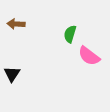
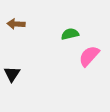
green semicircle: rotated 60 degrees clockwise
pink semicircle: rotated 95 degrees clockwise
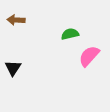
brown arrow: moved 4 px up
black triangle: moved 1 px right, 6 px up
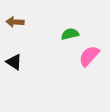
brown arrow: moved 1 px left, 2 px down
black triangle: moved 1 px right, 6 px up; rotated 30 degrees counterclockwise
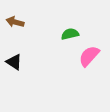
brown arrow: rotated 12 degrees clockwise
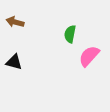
green semicircle: rotated 66 degrees counterclockwise
black triangle: rotated 18 degrees counterclockwise
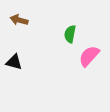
brown arrow: moved 4 px right, 2 px up
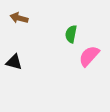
brown arrow: moved 2 px up
green semicircle: moved 1 px right
